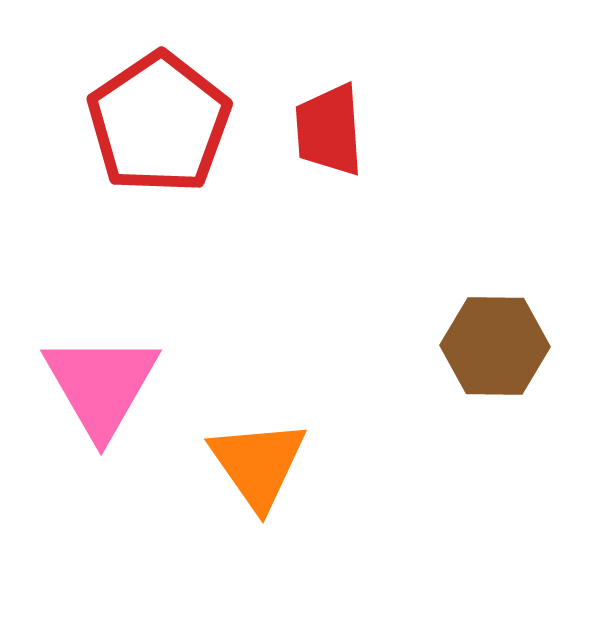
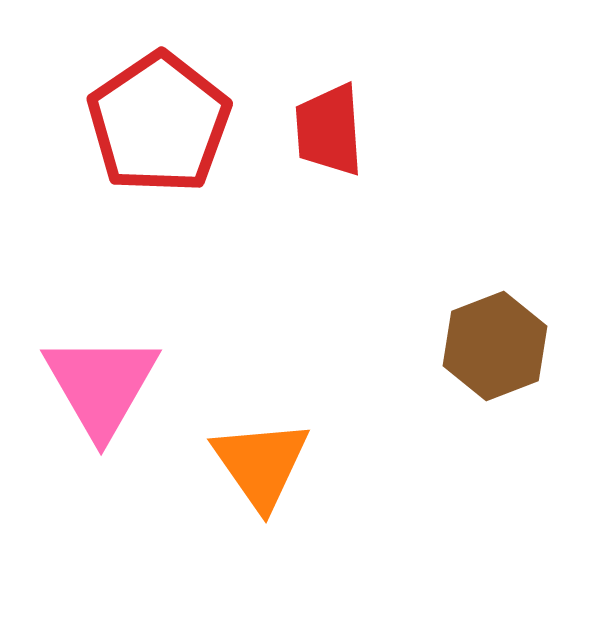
brown hexagon: rotated 22 degrees counterclockwise
orange triangle: moved 3 px right
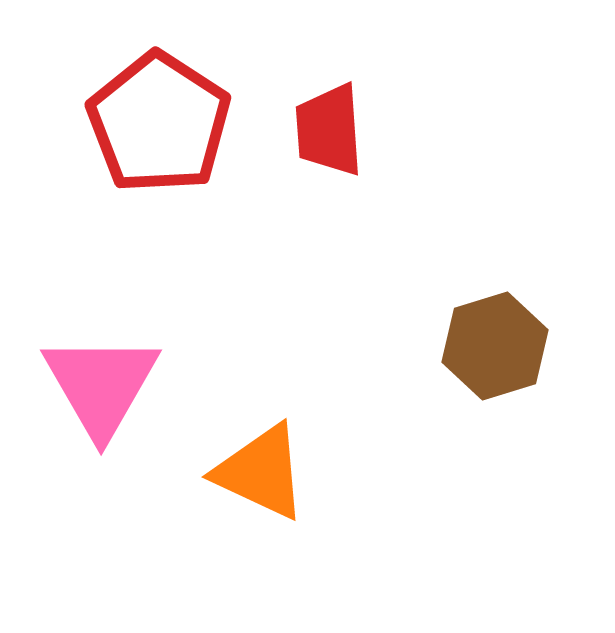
red pentagon: rotated 5 degrees counterclockwise
brown hexagon: rotated 4 degrees clockwise
orange triangle: moved 8 px down; rotated 30 degrees counterclockwise
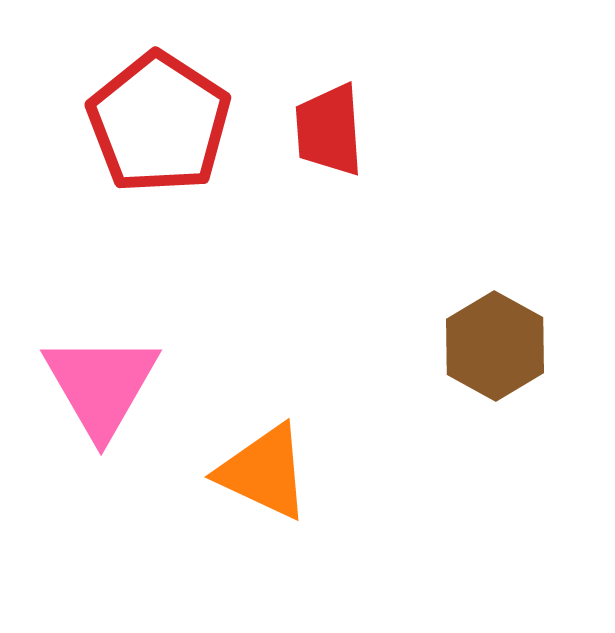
brown hexagon: rotated 14 degrees counterclockwise
orange triangle: moved 3 px right
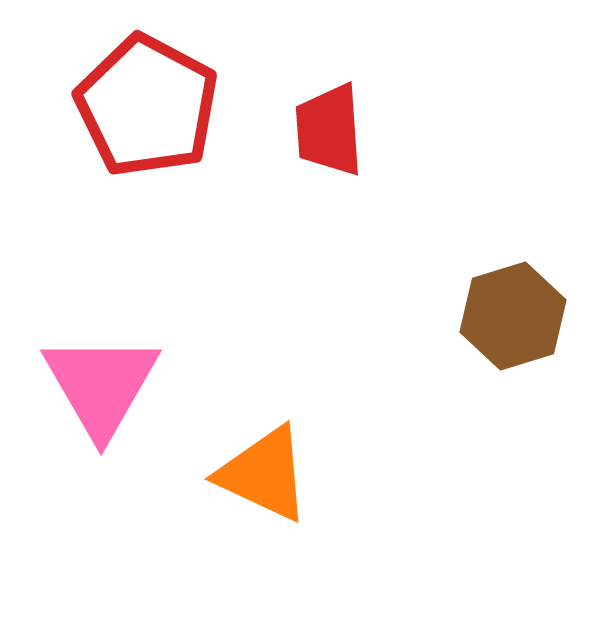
red pentagon: moved 12 px left, 17 px up; rotated 5 degrees counterclockwise
brown hexagon: moved 18 px right, 30 px up; rotated 14 degrees clockwise
orange triangle: moved 2 px down
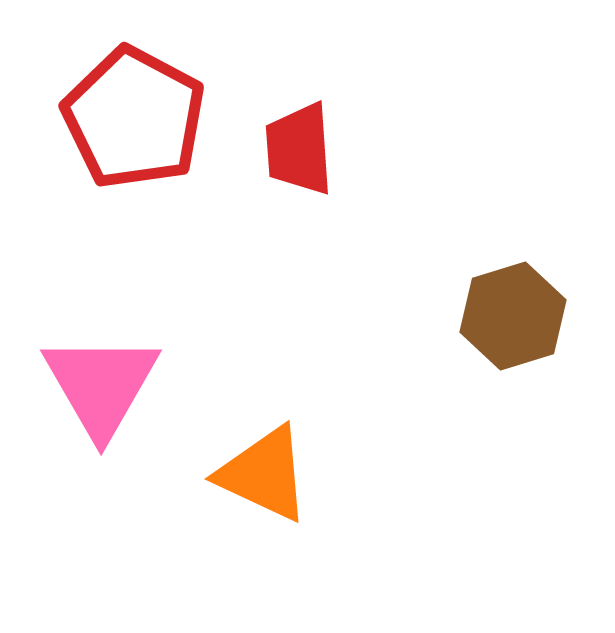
red pentagon: moved 13 px left, 12 px down
red trapezoid: moved 30 px left, 19 px down
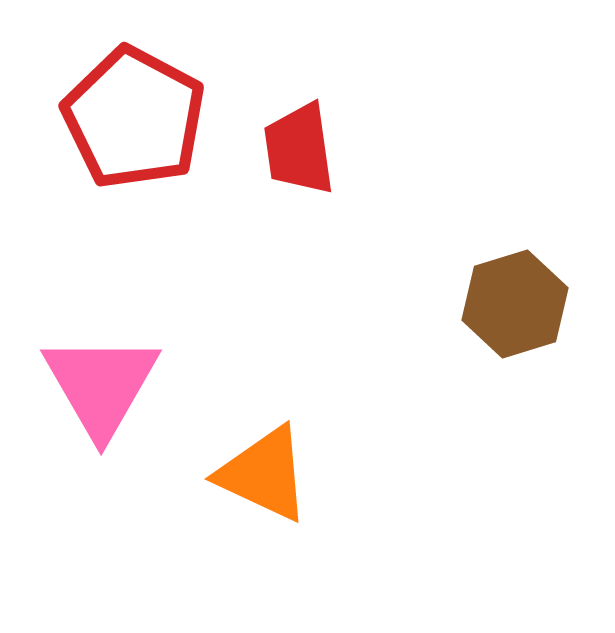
red trapezoid: rotated 4 degrees counterclockwise
brown hexagon: moved 2 px right, 12 px up
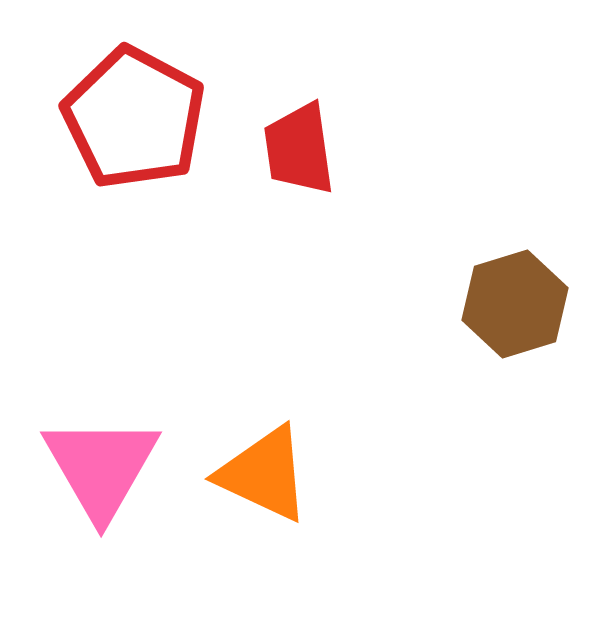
pink triangle: moved 82 px down
